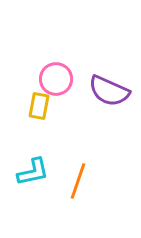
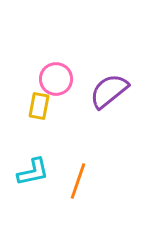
purple semicircle: rotated 117 degrees clockwise
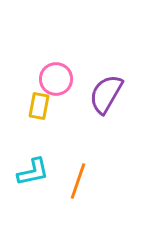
purple semicircle: moved 3 px left, 3 px down; rotated 21 degrees counterclockwise
